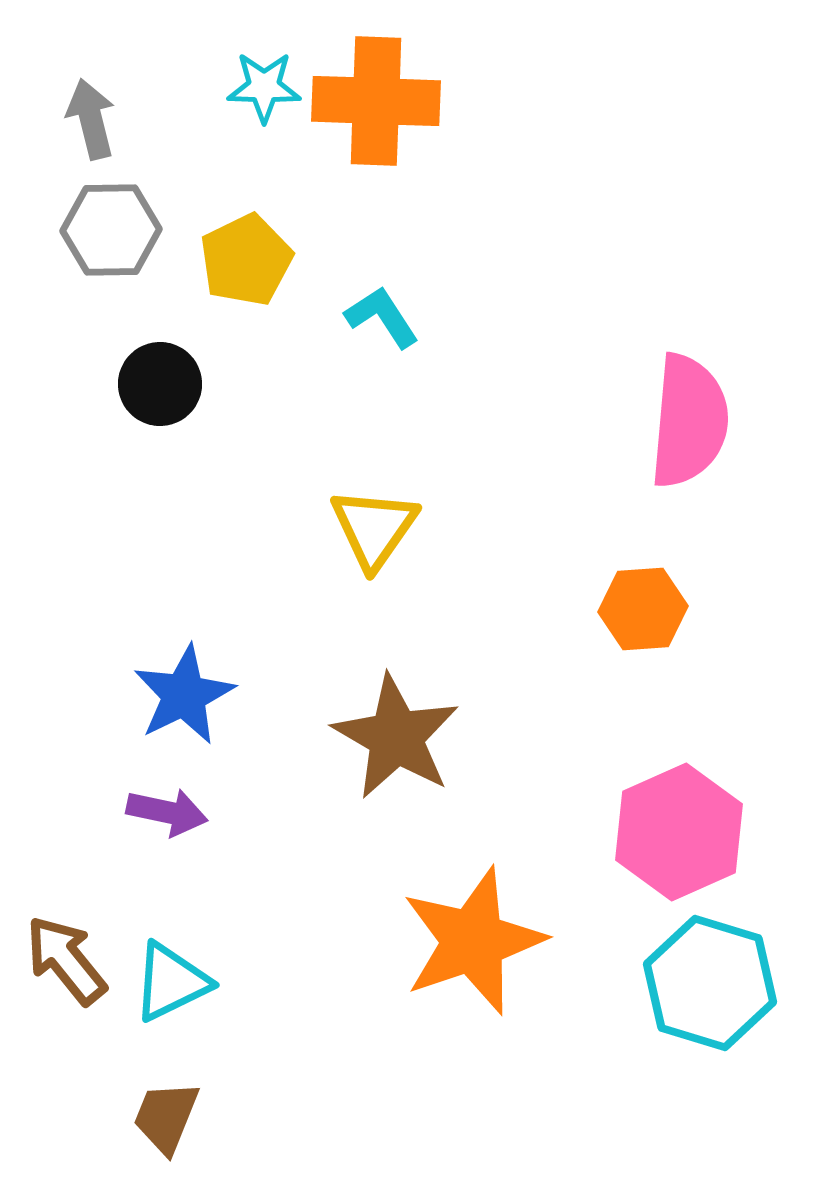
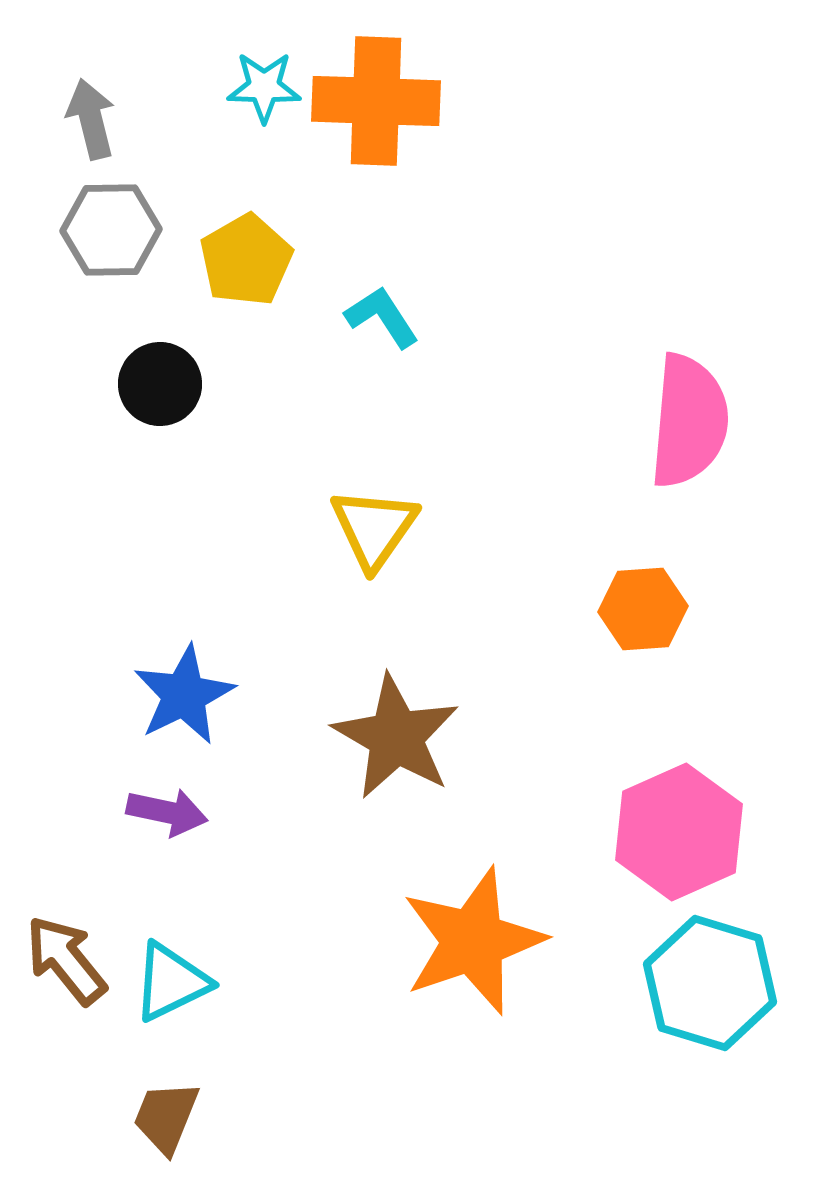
yellow pentagon: rotated 4 degrees counterclockwise
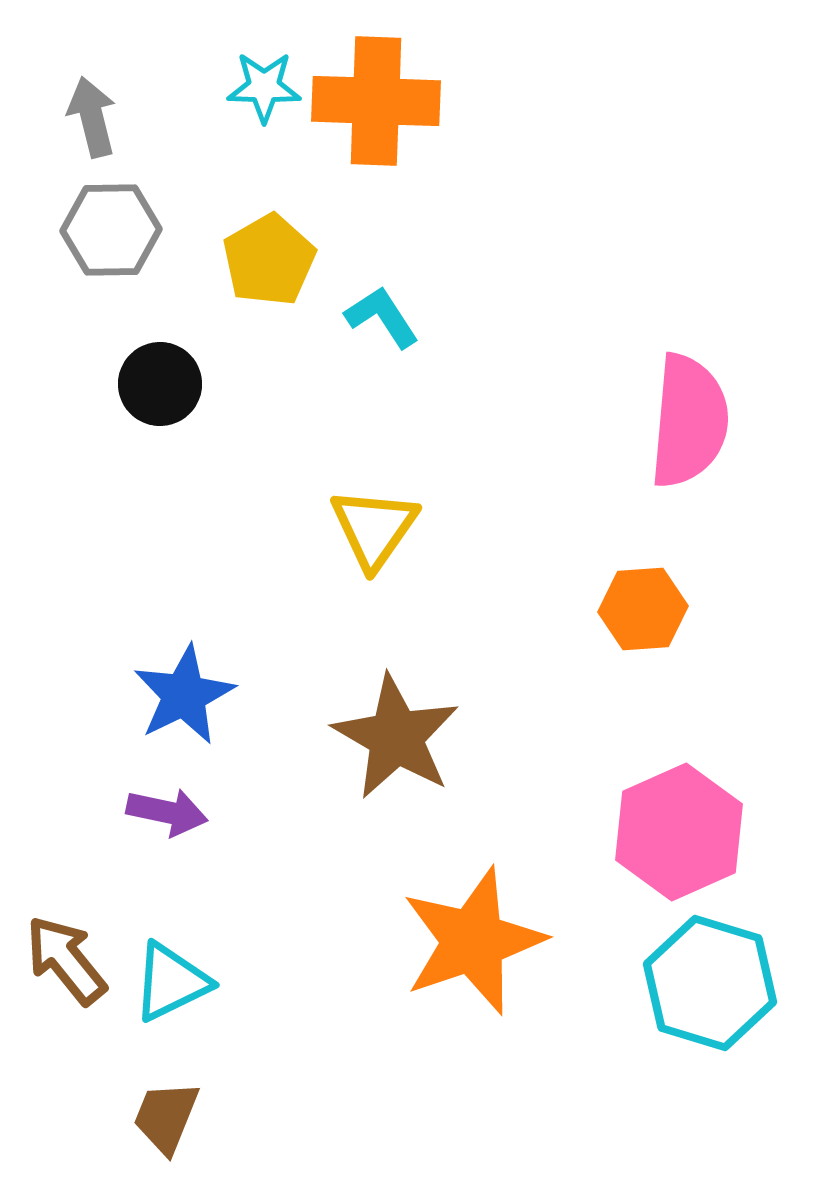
gray arrow: moved 1 px right, 2 px up
yellow pentagon: moved 23 px right
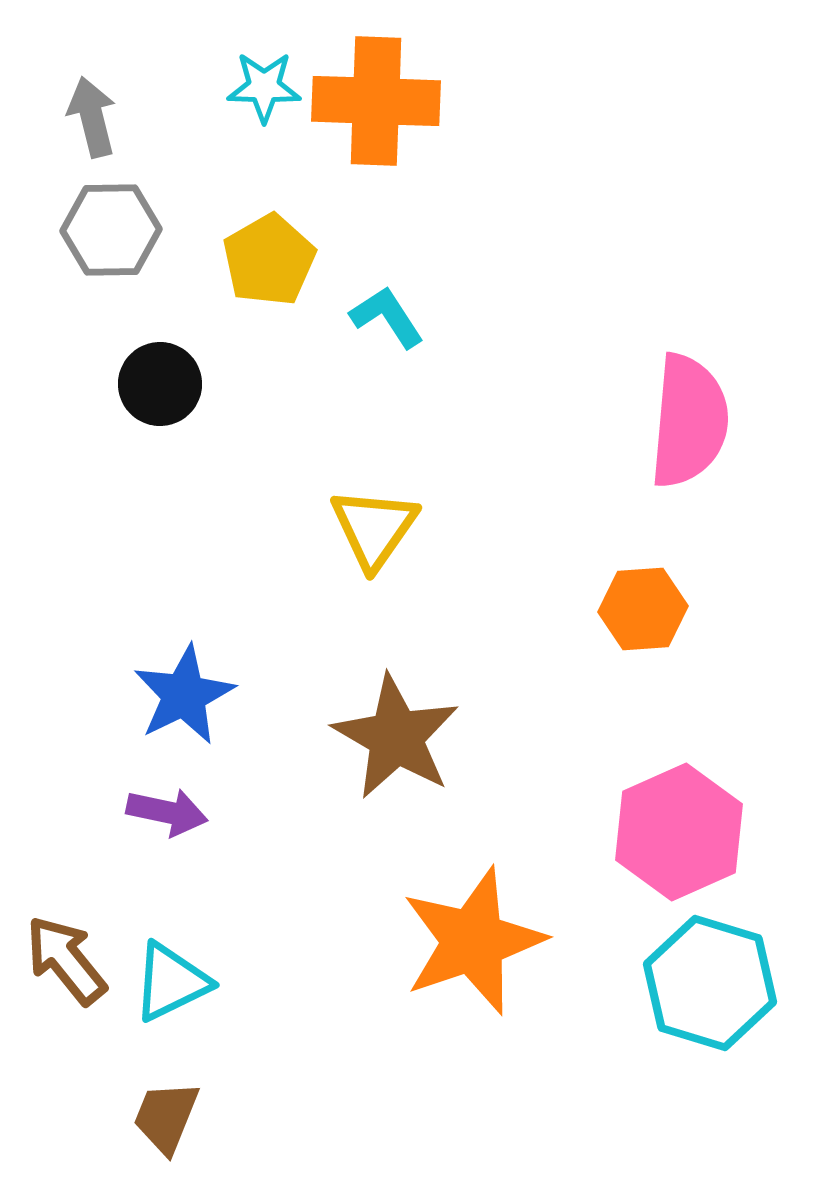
cyan L-shape: moved 5 px right
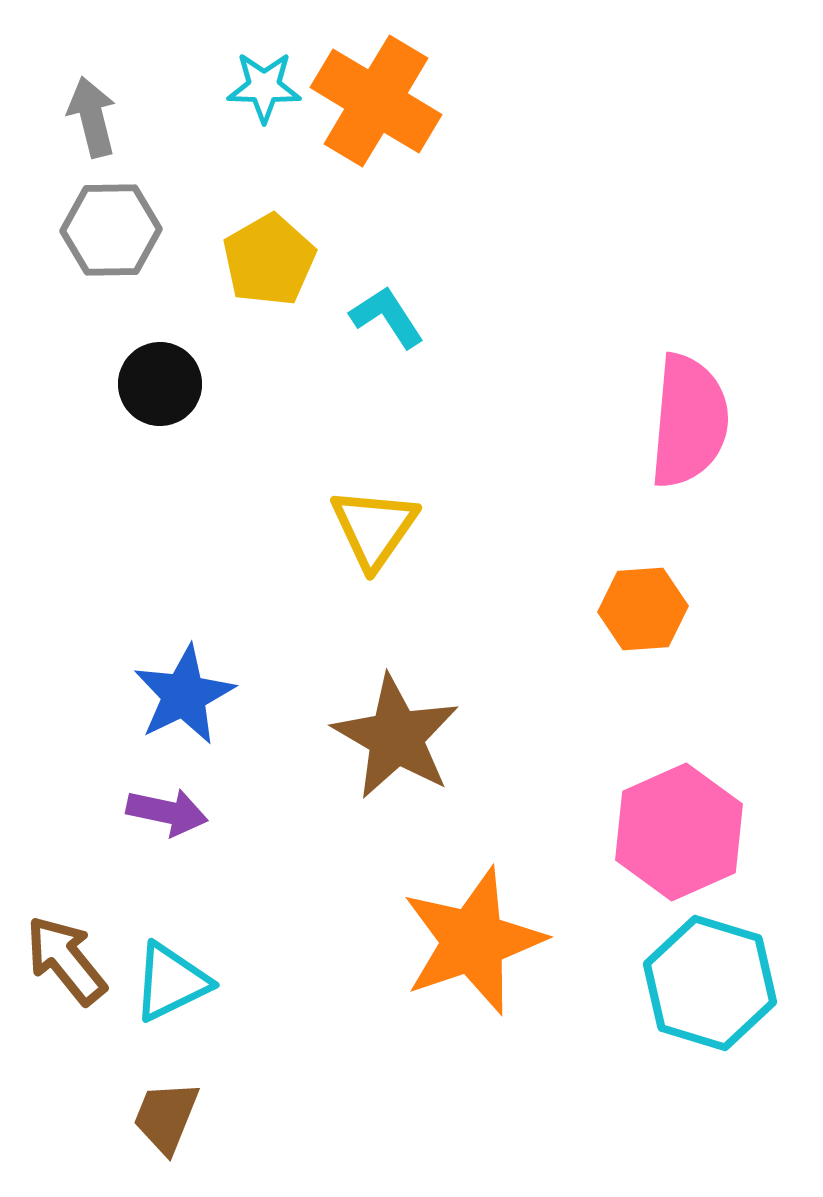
orange cross: rotated 29 degrees clockwise
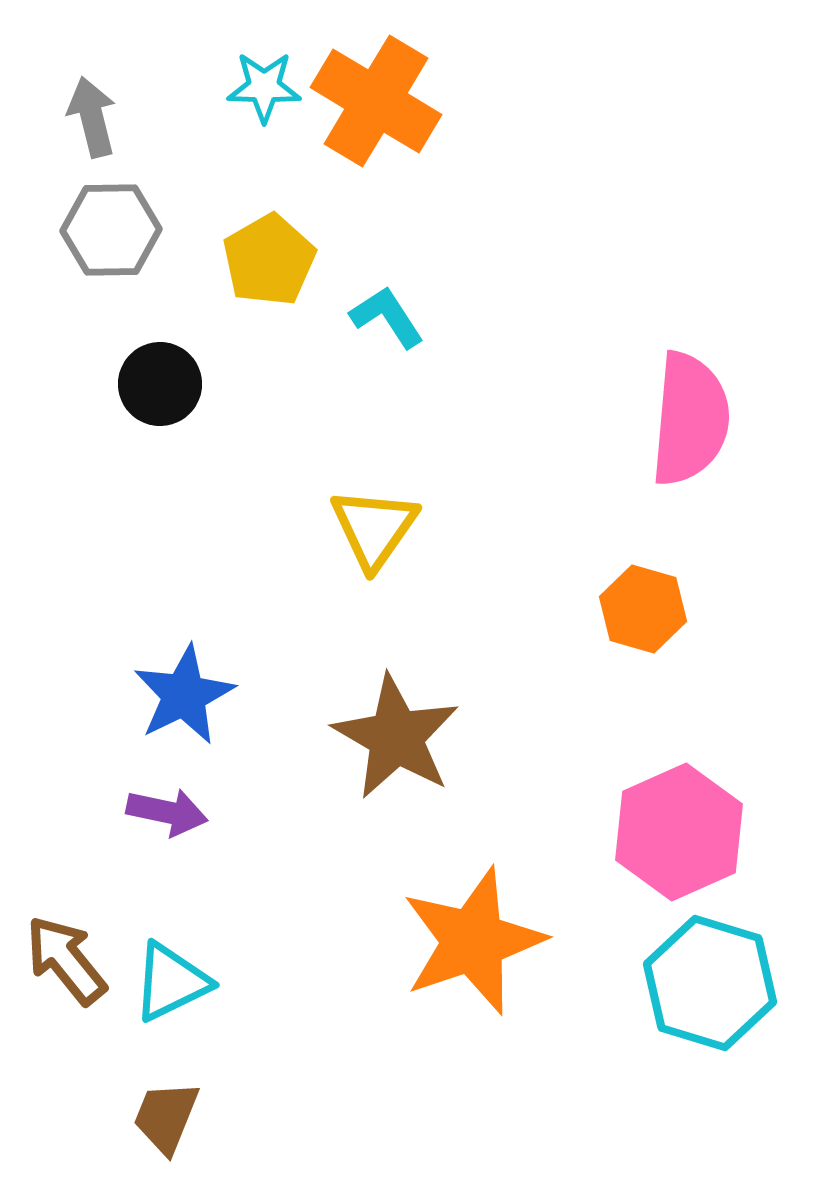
pink semicircle: moved 1 px right, 2 px up
orange hexagon: rotated 20 degrees clockwise
